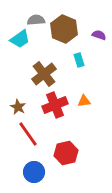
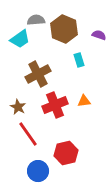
brown cross: moved 6 px left; rotated 10 degrees clockwise
blue circle: moved 4 px right, 1 px up
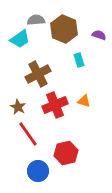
orange triangle: rotated 24 degrees clockwise
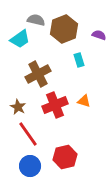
gray semicircle: rotated 18 degrees clockwise
brown hexagon: rotated 16 degrees clockwise
red hexagon: moved 1 px left, 4 px down
blue circle: moved 8 px left, 5 px up
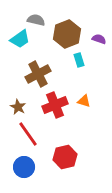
brown hexagon: moved 3 px right, 5 px down
purple semicircle: moved 4 px down
blue circle: moved 6 px left, 1 px down
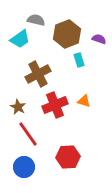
red hexagon: moved 3 px right; rotated 10 degrees clockwise
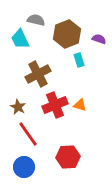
cyan trapezoid: rotated 100 degrees clockwise
orange triangle: moved 4 px left, 4 px down
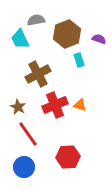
gray semicircle: rotated 24 degrees counterclockwise
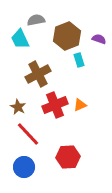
brown hexagon: moved 2 px down
orange triangle: rotated 40 degrees counterclockwise
red line: rotated 8 degrees counterclockwise
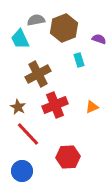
brown hexagon: moved 3 px left, 8 px up
orange triangle: moved 12 px right, 2 px down
blue circle: moved 2 px left, 4 px down
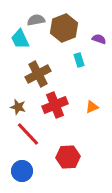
brown star: rotated 14 degrees counterclockwise
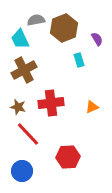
purple semicircle: moved 2 px left; rotated 40 degrees clockwise
brown cross: moved 14 px left, 4 px up
red cross: moved 4 px left, 2 px up; rotated 15 degrees clockwise
